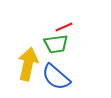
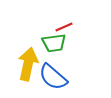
green trapezoid: moved 2 px left, 1 px up
blue semicircle: moved 3 px left
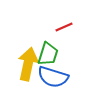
green trapezoid: moved 6 px left, 11 px down; rotated 65 degrees counterclockwise
blue semicircle: rotated 24 degrees counterclockwise
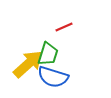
yellow arrow: rotated 36 degrees clockwise
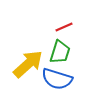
green trapezoid: moved 12 px right, 2 px up
blue semicircle: moved 4 px right, 2 px down
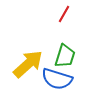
red line: moved 13 px up; rotated 36 degrees counterclockwise
green trapezoid: moved 5 px right, 4 px down
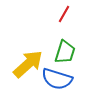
green trapezoid: moved 4 px up
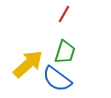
blue semicircle: rotated 20 degrees clockwise
